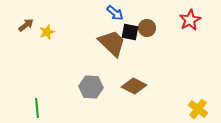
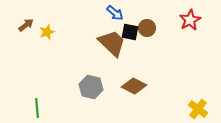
gray hexagon: rotated 10 degrees clockwise
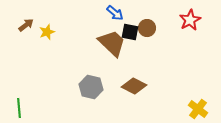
green line: moved 18 px left
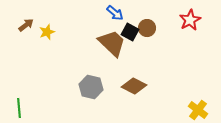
black square: rotated 18 degrees clockwise
yellow cross: moved 1 px down
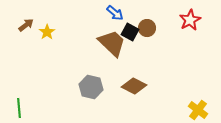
yellow star: rotated 14 degrees counterclockwise
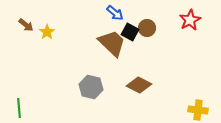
brown arrow: rotated 77 degrees clockwise
brown diamond: moved 5 px right, 1 px up
yellow cross: rotated 30 degrees counterclockwise
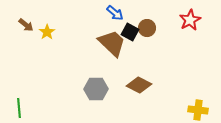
gray hexagon: moved 5 px right, 2 px down; rotated 15 degrees counterclockwise
